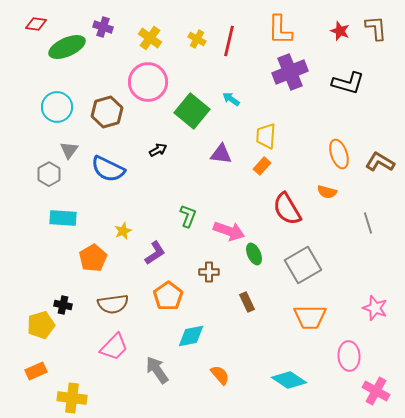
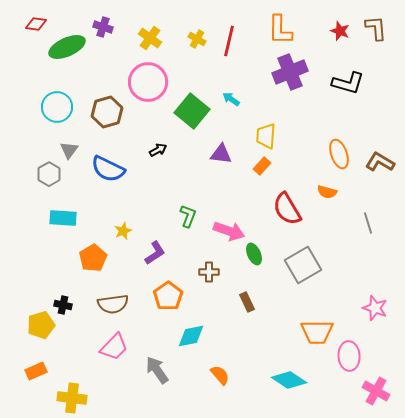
orange trapezoid at (310, 317): moved 7 px right, 15 px down
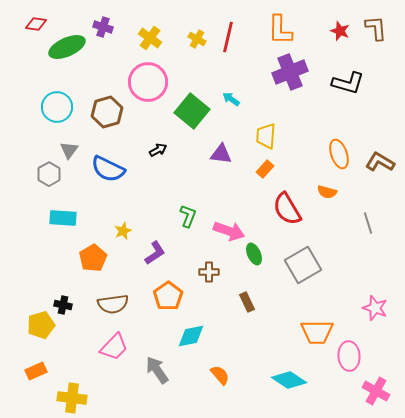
red line at (229, 41): moved 1 px left, 4 px up
orange rectangle at (262, 166): moved 3 px right, 3 px down
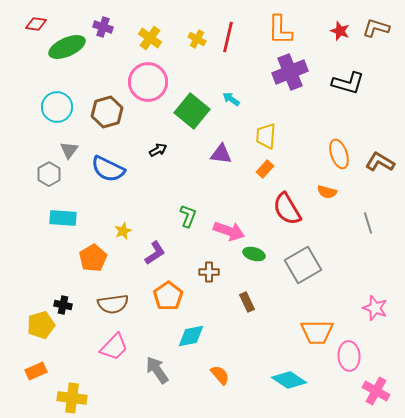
brown L-shape at (376, 28): rotated 68 degrees counterclockwise
green ellipse at (254, 254): rotated 50 degrees counterclockwise
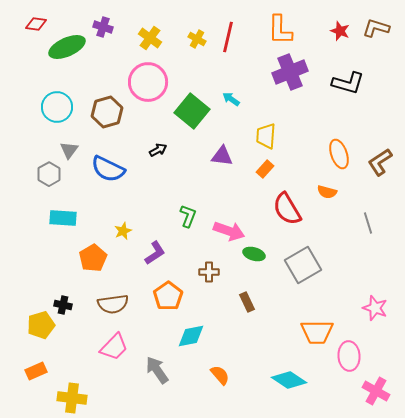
purple triangle at (221, 154): moved 1 px right, 2 px down
brown L-shape at (380, 162): rotated 64 degrees counterclockwise
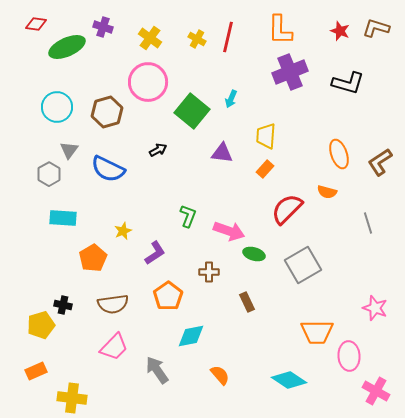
cyan arrow at (231, 99): rotated 102 degrees counterclockwise
purple triangle at (222, 156): moved 3 px up
red semicircle at (287, 209): rotated 76 degrees clockwise
